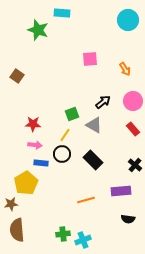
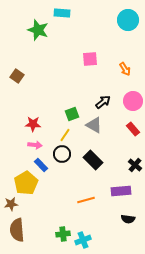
blue rectangle: moved 2 px down; rotated 40 degrees clockwise
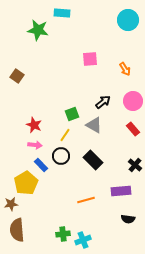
green star: rotated 10 degrees counterclockwise
red star: moved 1 px right, 1 px down; rotated 21 degrees clockwise
black circle: moved 1 px left, 2 px down
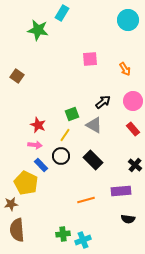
cyan rectangle: rotated 63 degrees counterclockwise
red star: moved 4 px right
yellow pentagon: rotated 15 degrees counterclockwise
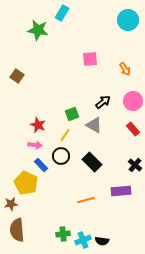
black rectangle: moved 1 px left, 2 px down
black semicircle: moved 26 px left, 22 px down
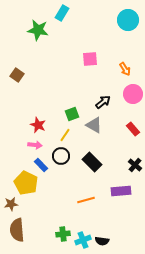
brown square: moved 1 px up
pink circle: moved 7 px up
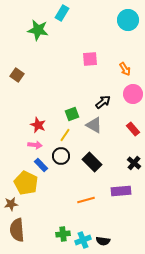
black cross: moved 1 px left, 2 px up
black semicircle: moved 1 px right
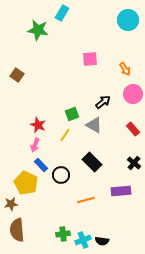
pink arrow: rotated 104 degrees clockwise
black circle: moved 19 px down
black semicircle: moved 1 px left
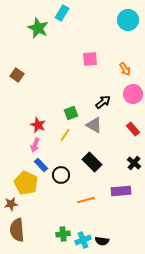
green star: moved 2 px up; rotated 15 degrees clockwise
green square: moved 1 px left, 1 px up
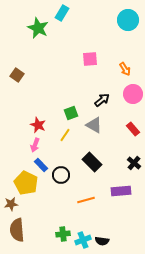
black arrow: moved 1 px left, 2 px up
